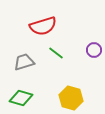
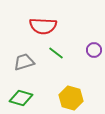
red semicircle: rotated 20 degrees clockwise
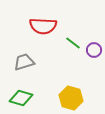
green line: moved 17 px right, 10 px up
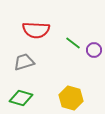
red semicircle: moved 7 px left, 4 px down
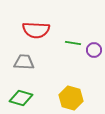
green line: rotated 28 degrees counterclockwise
gray trapezoid: rotated 20 degrees clockwise
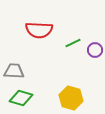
red semicircle: moved 3 px right
green line: rotated 35 degrees counterclockwise
purple circle: moved 1 px right
gray trapezoid: moved 10 px left, 9 px down
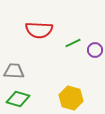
green diamond: moved 3 px left, 1 px down
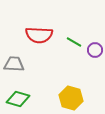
red semicircle: moved 5 px down
green line: moved 1 px right, 1 px up; rotated 56 degrees clockwise
gray trapezoid: moved 7 px up
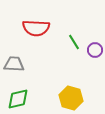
red semicircle: moved 3 px left, 7 px up
green line: rotated 28 degrees clockwise
green diamond: rotated 30 degrees counterclockwise
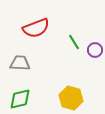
red semicircle: rotated 24 degrees counterclockwise
gray trapezoid: moved 6 px right, 1 px up
green diamond: moved 2 px right
